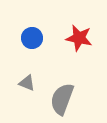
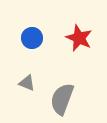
red star: rotated 12 degrees clockwise
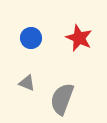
blue circle: moved 1 px left
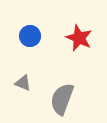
blue circle: moved 1 px left, 2 px up
gray triangle: moved 4 px left
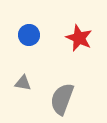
blue circle: moved 1 px left, 1 px up
gray triangle: rotated 12 degrees counterclockwise
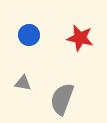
red star: moved 1 px right; rotated 12 degrees counterclockwise
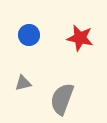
gray triangle: rotated 24 degrees counterclockwise
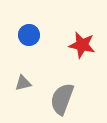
red star: moved 2 px right, 7 px down
